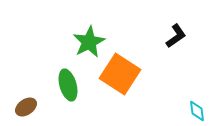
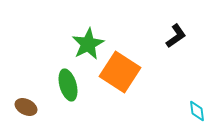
green star: moved 1 px left, 2 px down
orange square: moved 2 px up
brown ellipse: rotated 60 degrees clockwise
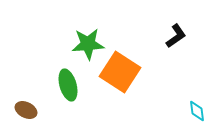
green star: rotated 24 degrees clockwise
brown ellipse: moved 3 px down
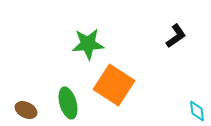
orange square: moved 6 px left, 13 px down
green ellipse: moved 18 px down
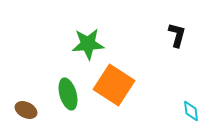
black L-shape: moved 1 px right, 1 px up; rotated 40 degrees counterclockwise
green ellipse: moved 9 px up
cyan diamond: moved 6 px left
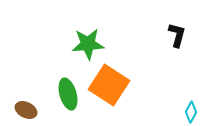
orange square: moved 5 px left
cyan diamond: moved 1 px down; rotated 35 degrees clockwise
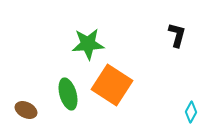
orange square: moved 3 px right
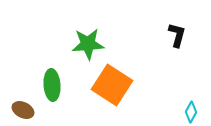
green ellipse: moved 16 px left, 9 px up; rotated 12 degrees clockwise
brown ellipse: moved 3 px left
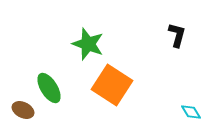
green star: rotated 24 degrees clockwise
green ellipse: moved 3 px left, 3 px down; rotated 28 degrees counterclockwise
cyan diamond: rotated 60 degrees counterclockwise
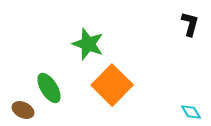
black L-shape: moved 13 px right, 11 px up
orange square: rotated 12 degrees clockwise
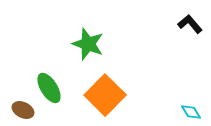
black L-shape: rotated 55 degrees counterclockwise
orange square: moved 7 px left, 10 px down
